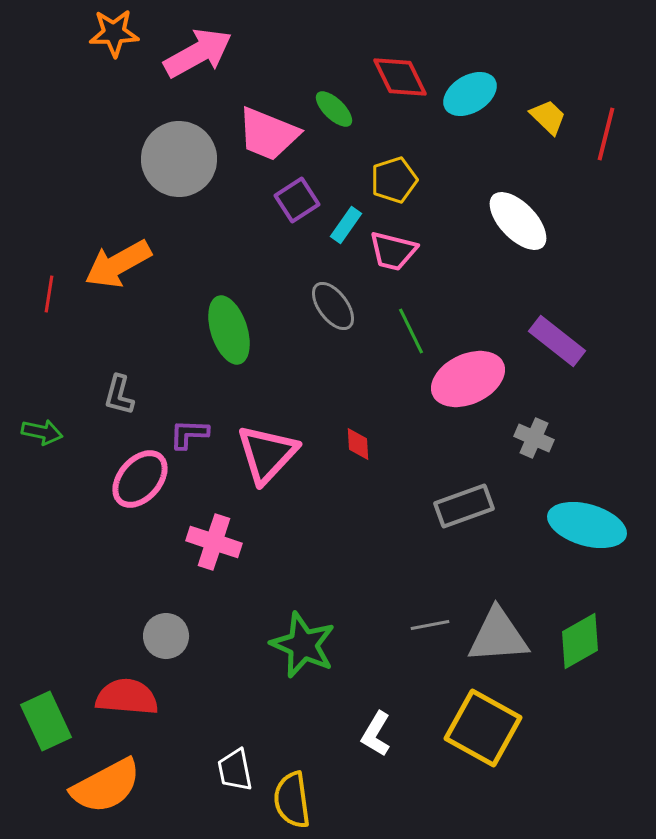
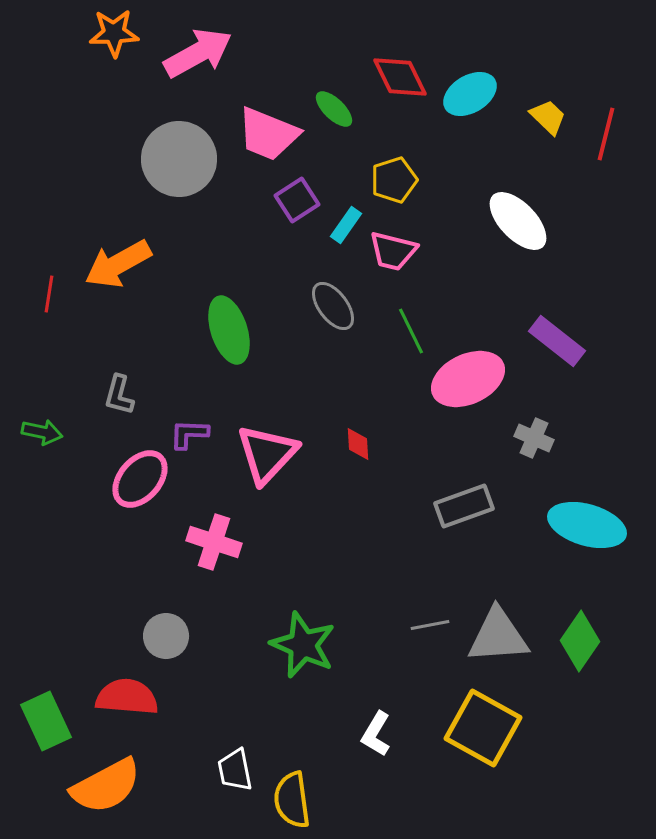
green diamond at (580, 641): rotated 26 degrees counterclockwise
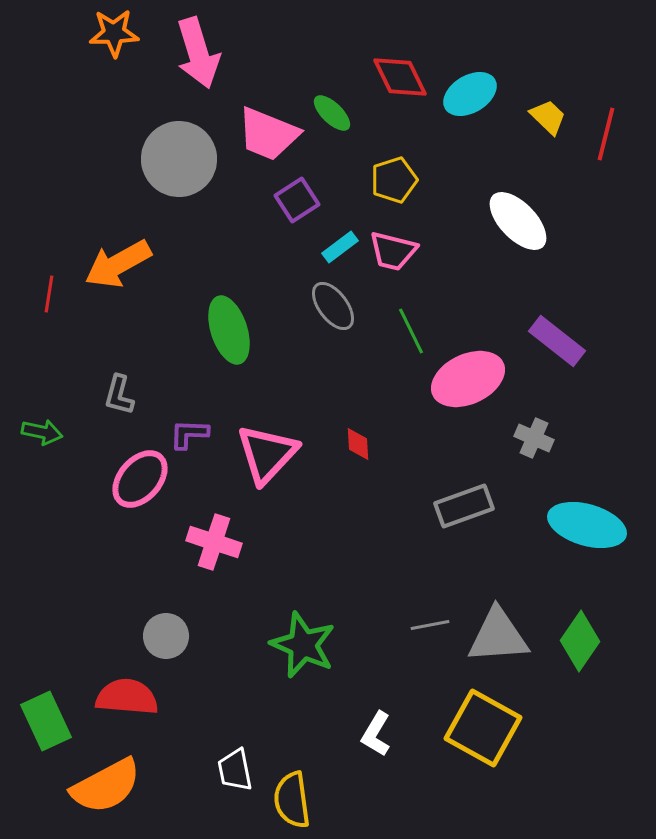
pink arrow at (198, 53): rotated 102 degrees clockwise
green ellipse at (334, 109): moved 2 px left, 4 px down
cyan rectangle at (346, 225): moved 6 px left, 22 px down; rotated 18 degrees clockwise
